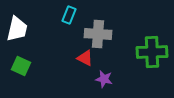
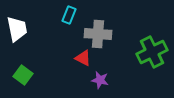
white trapezoid: rotated 24 degrees counterclockwise
green cross: rotated 24 degrees counterclockwise
red triangle: moved 2 px left
green square: moved 2 px right, 9 px down; rotated 12 degrees clockwise
purple star: moved 4 px left, 1 px down
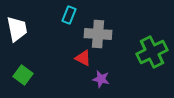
purple star: moved 1 px right, 1 px up
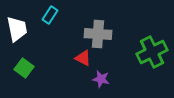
cyan rectangle: moved 19 px left; rotated 12 degrees clockwise
green square: moved 1 px right, 7 px up
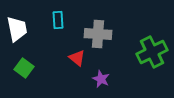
cyan rectangle: moved 8 px right, 5 px down; rotated 36 degrees counterclockwise
red triangle: moved 6 px left; rotated 12 degrees clockwise
purple star: rotated 12 degrees clockwise
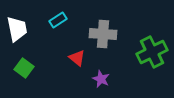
cyan rectangle: rotated 60 degrees clockwise
gray cross: moved 5 px right
